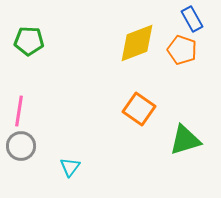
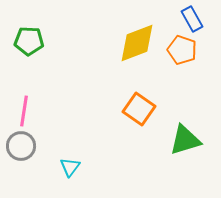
pink line: moved 5 px right
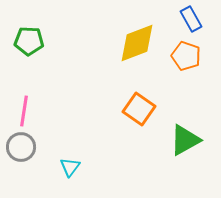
blue rectangle: moved 1 px left
orange pentagon: moved 4 px right, 6 px down
green triangle: rotated 12 degrees counterclockwise
gray circle: moved 1 px down
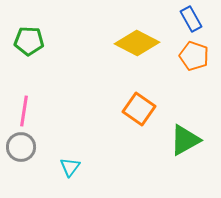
yellow diamond: rotated 48 degrees clockwise
orange pentagon: moved 8 px right
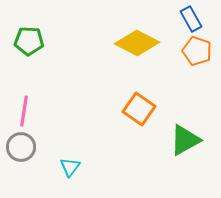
orange pentagon: moved 3 px right, 5 px up
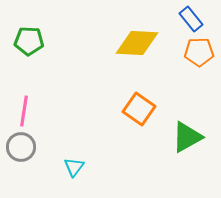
blue rectangle: rotated 10 degrees counterclockwise
yellow diamond: rotated 24 degrees counterclockwise
orange pentagon: moved 2 px right, 1 px down; rotated 20 degrees counterclockwise
green triangle: moved 2 px right, 3 px up
cyan triangle: moved 4 px right
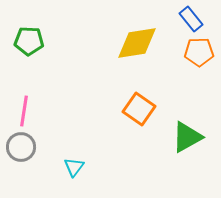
yellow diamond: rotated 12 degrees counterclockwise
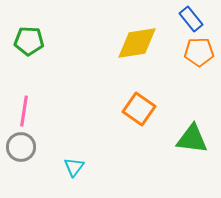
green triangle: moved 5 px right, 2 px down; rotated 36 degrees clockwise
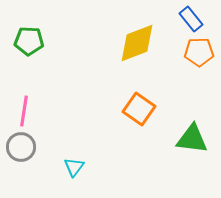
yellow diamond: rotated 12 degrees counterclockwise
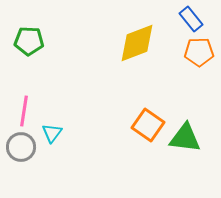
orange square: moved 9 px right, 16 px down
green triangle: moved 7 px left, 1 px up
cyan triangle: moved 22 px left, 34 px up
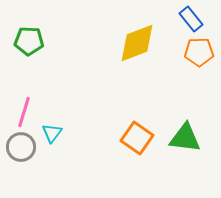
pink line: moved 1 px down; rotated 8 degrees clockwise
orange square: moved 11 px left, 13 px down
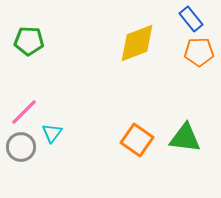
pink line: rotated 28 degrees clockwise
orange square: moved 2 px down
